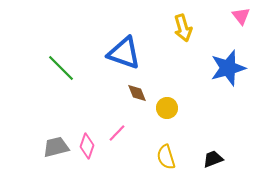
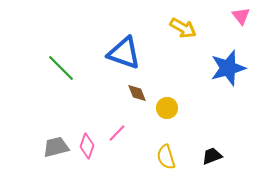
yellow arrow: rotated 44 degrees counterclockwise
black trapezoid: moved 1 px left, 3 px up
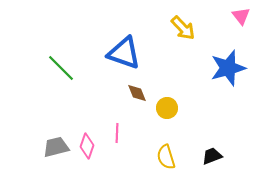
yellow arrow: rotated 16 degrees clockwise
pink line: rotated 42 degrees counterclockwise
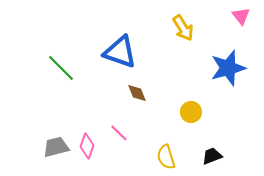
yellow arrow: rotated 12 degrees clockwise
blue triangle: moved 4 px left, 1 px up
yellow circle: moved 24 px right, 4 px down
pink line: moved 2 px right; rotated 48 degrees counterclockwise
